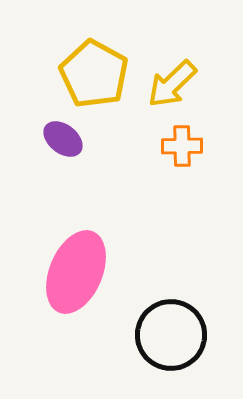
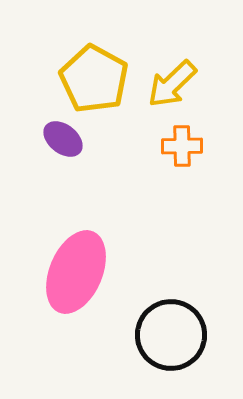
yellow pentagon: moved 5 px down
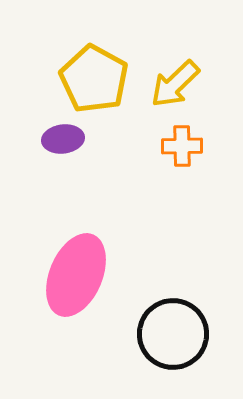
yellow arrow: moved 3 px right
purple ellipse: rotated 45 degrees counterclockwise
pink ellipse: moved 3 px down
black circle: moved 2 px right, 1 px up
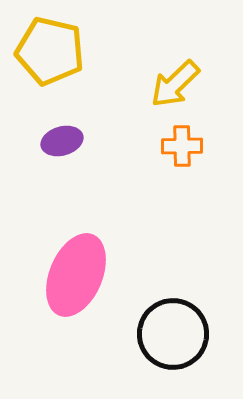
yellow pentagon: moved 44 px left, 28 px up; rotated 16 degrees counterclockwise
purple ellipse: moved 1 px left, 2 px down; rotated 9 degrees counterclockwise
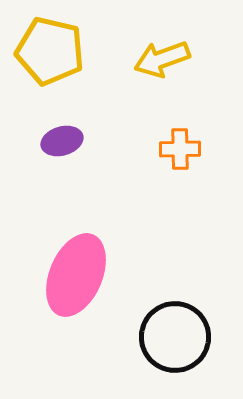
yellow arrow: moved 13 px left, 25 px up; rotated 24 degrees clockwise
orange cross: moved 2 px left, 3 px down
black circle: moved 2 px right, 3 px down
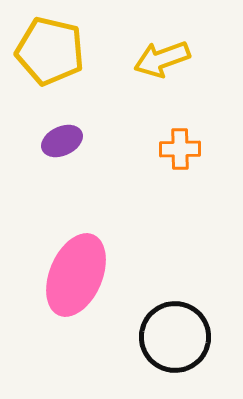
purple ellipse: rotated 9 degrees counterclockwise
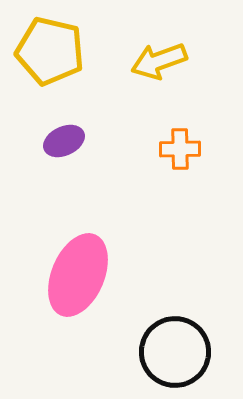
yellow arrow: moved 3 px left, 2 px down
purple ellipse: moved 2 px right
pink ellipse: moved 2 px right
black circle: moved 15 px down
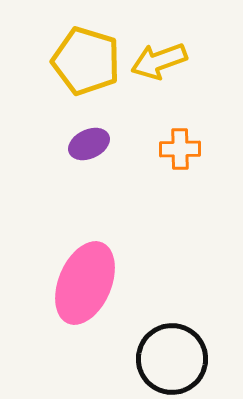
yellow pentagon: moved 36 px right, 10 px down; rotated 4 degrees clockwise
purple ellipse: moved 25 px right, 3 px down
pink ellipse: moved 7 px right, 8 px down
black circle: moved 3 px left, 7 px down
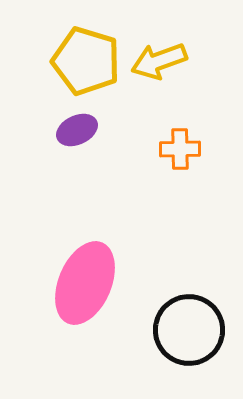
purple ellipse: moved 12 px left, 14 px up
black circle: moved 17 px right, 29 px up
